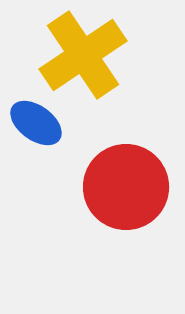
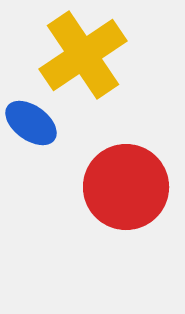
blue ellipse: moved 5 px left
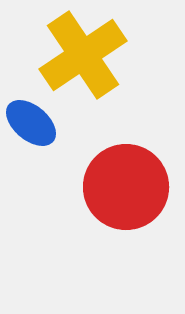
blue ellipse: rotated 4 degrees clockwise
